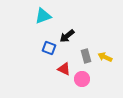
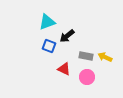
cyan triangle: moved 4 px right, 6 px down
blue square: moved 2 px up
gray rectangle: rotated 64 degrees counterclockwise
pink circle: moved 5 px right, 2 px up
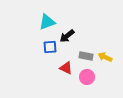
blue square: moved 1 px right, 1 px down; rotated 24 degrees counterclockwise
red triangle: moved 2 px right, 1 px up
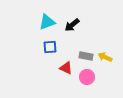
black arrow: moved 5 px right, 11 px up
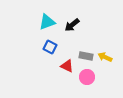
blue square: rotated 32 degrees clockwise
red triangle: moved 1 px right, 2 px up
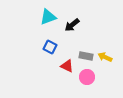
cyan triangle: moved 1 px right, 5 px up
